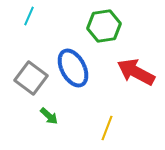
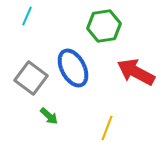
cyan line: moved 2 px left
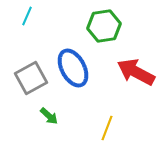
gray square: rotated 24 degrees clockwise
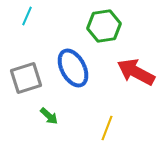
gray square: moved 5 px left; rotated 12 degrees clockwise
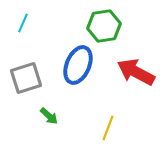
cyan line: moved 4 px left, 7 px down
blue ellipse: moved 5 px right, 3 px up; rotated 51 degrees clockwise
yellow line: moved 1 px right
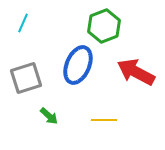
green hexagon: rotated 12 degrees counterclockwise
yellow line: moved 4 px left, 8 px up; rotated 70 degrees clockwise
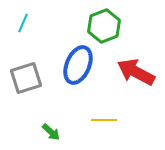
green arrow: moved 2 px right, 16 px down
